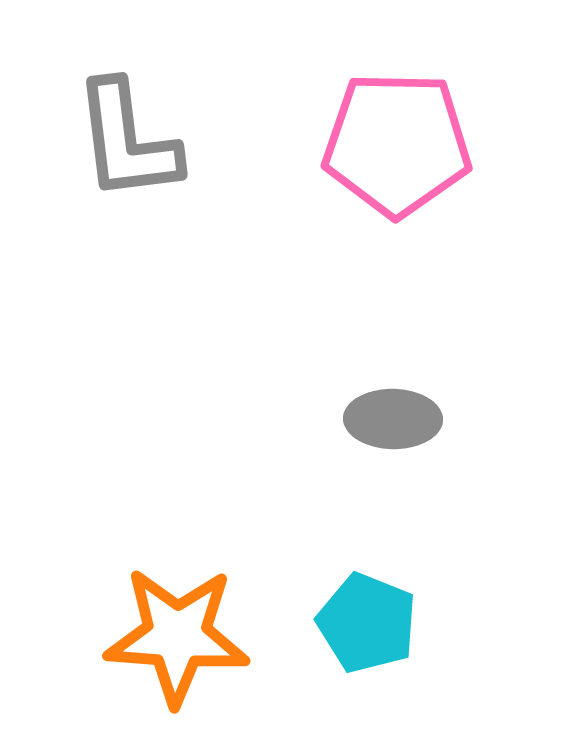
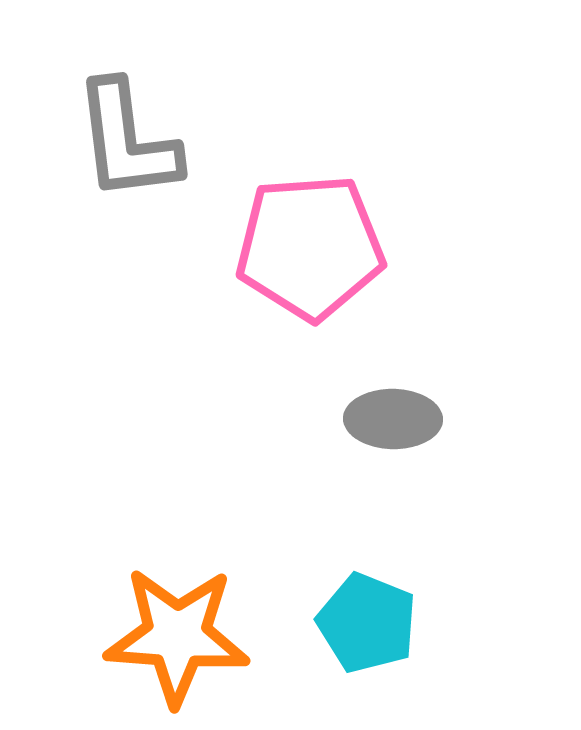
pink pentagon: moved 87 px left, 103 px down; rotated 5 degrees counterclockwise
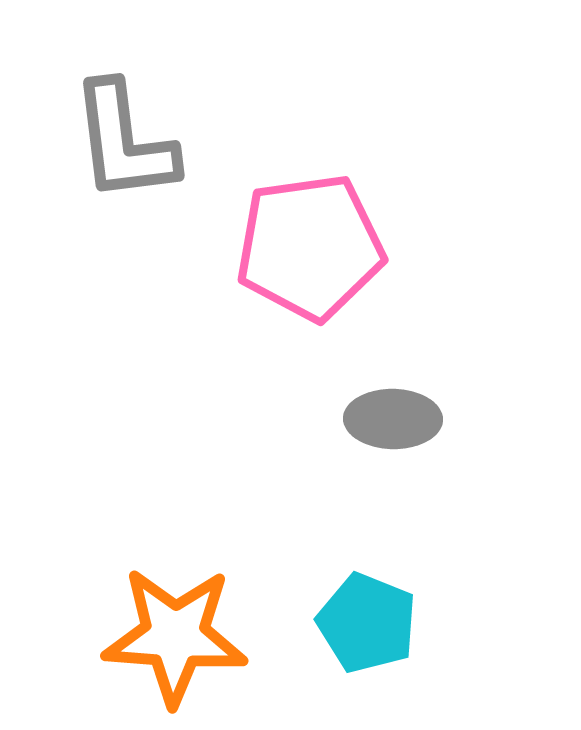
gray L-shape: moved 3 px left, 1 px down
pink pentagon: rotated 4 degrees counterclockwise
orange star: moved 2 px left
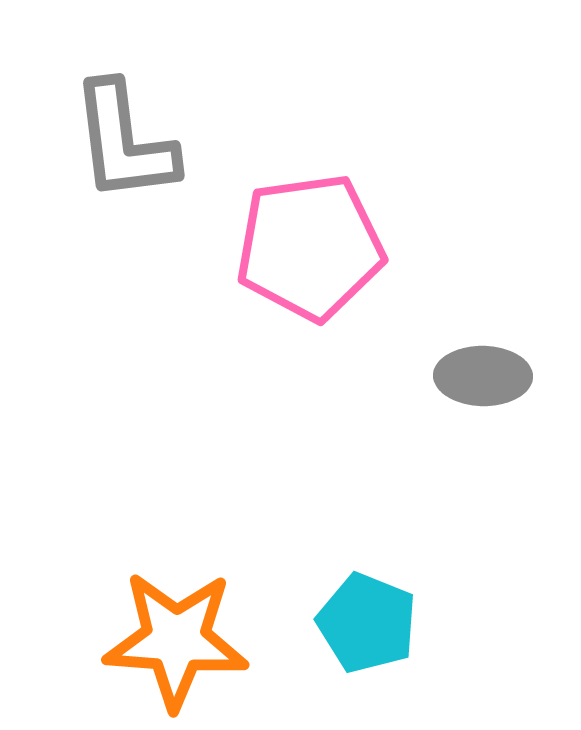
gray ellipse: moved 90 px right, 43 px up
orange star: moved 1 px right, 4 px down
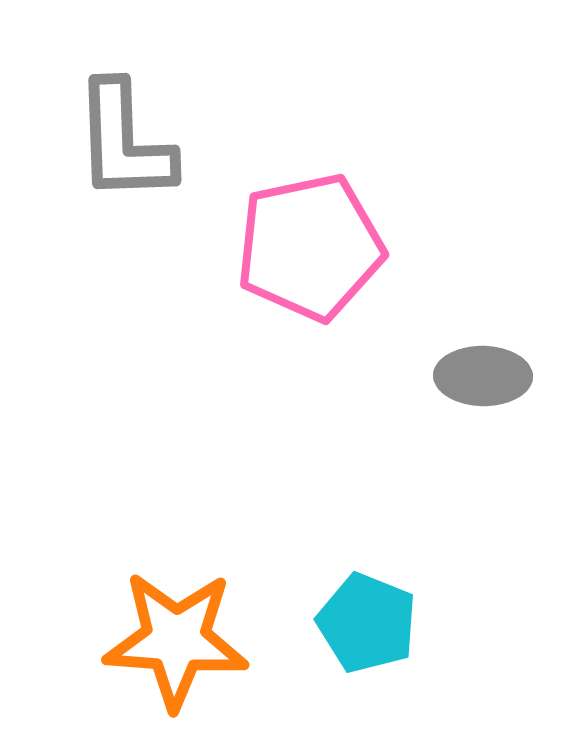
gray L-shape: rotated 5 degrees clockwise
pink pentagon: rotated 4 degrees counterclockwise
